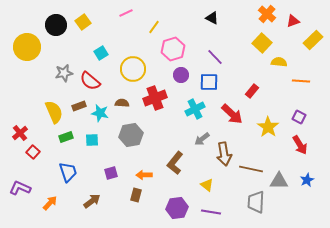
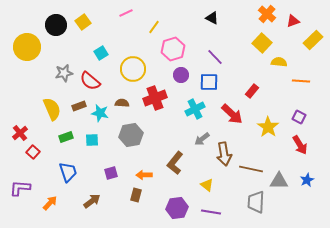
yellow semicircle at (54, 112): moved 2 px left, 3 px up
purple L-shape at (20, 188): rotated 20 degrees counterclockwise
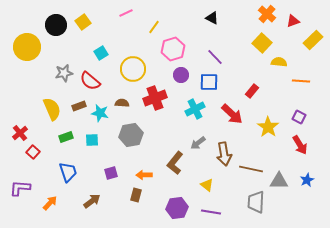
gray arrow at (202, 139): moved 4 px left, 4 px down
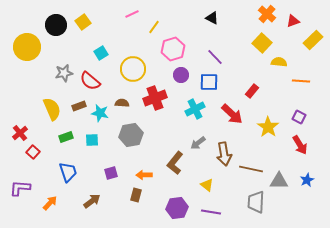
pink line at (126, 13): moved 6 px right, 1 px down
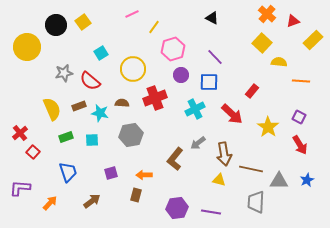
brown L-shape at (175, 163): moved 4 px up
yellow triangle at (207, 185): moved 12 px right, 5 px up; rotated 24 degrees counterclockwise
